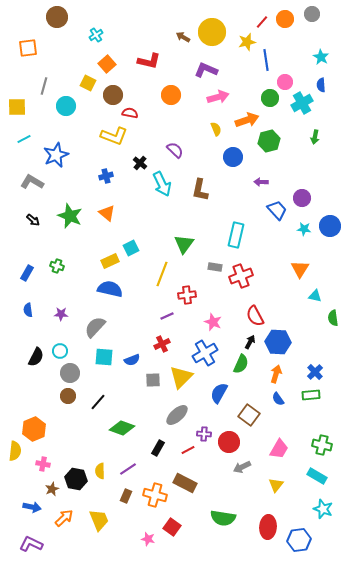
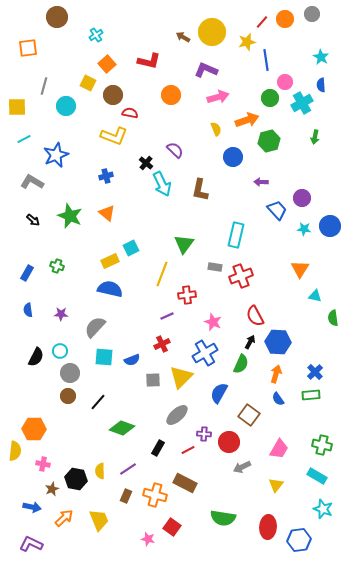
black cross at (140, 163): moved 6 px right
orange hexagon at (34, 429): rotated 25 degrees clockwise
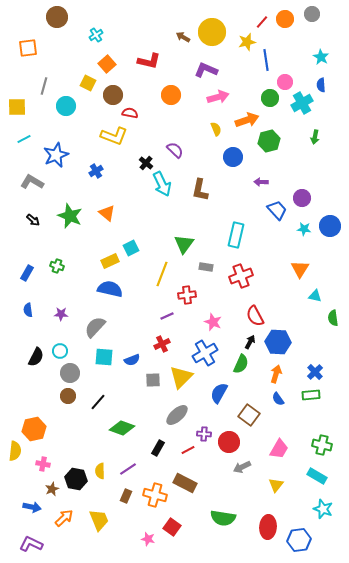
blue cross at (106, 176): moved 10 px left, 5 px up; rotated 16 degrees counterclockwise
gray rectangle at (215, 267): moved 9 px left
orange hexagon at (34, 429): rotated 15 degrees counterclockwise
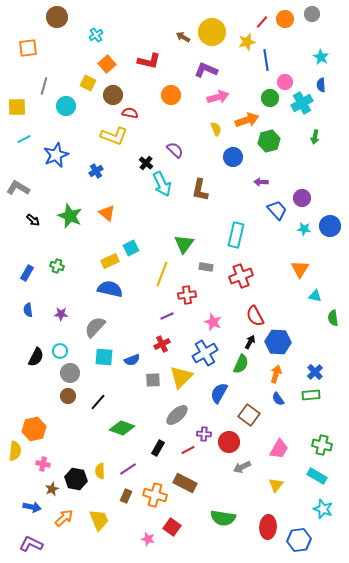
gray L-shape at (32, 182): moved 14 px left, 6 px down
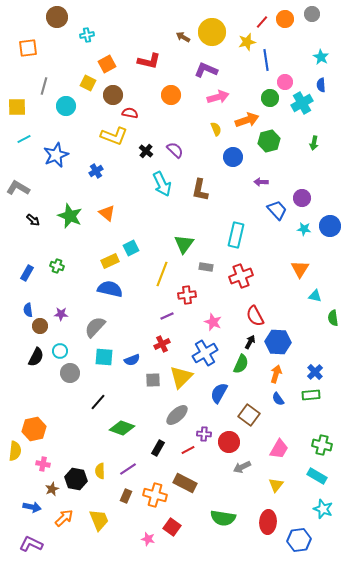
cyan cross at (96, 35): moved 9 px left; rotated 24 degrees clockwise
orange square at (107, 64): rotated 12 degrees clockwise
green arrow at (315, 137): moved 1 px left, 6 px down
black cross at (146, 163): moved 12 px up
brown circle at (68, 396): moved 28 px left, 70 px up
red ellipse at (268, 527): moved 5 px up
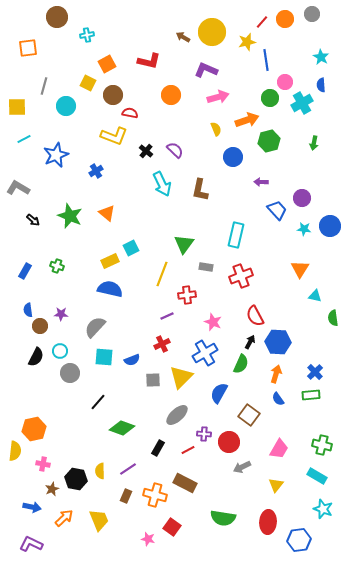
blue rectangle at (27, 273): moved 2 px left, 2 px up
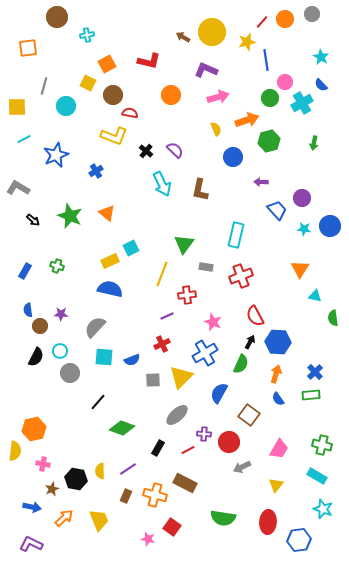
blue semicircle at (321, 85): rotated 40 degrees counterclockwise
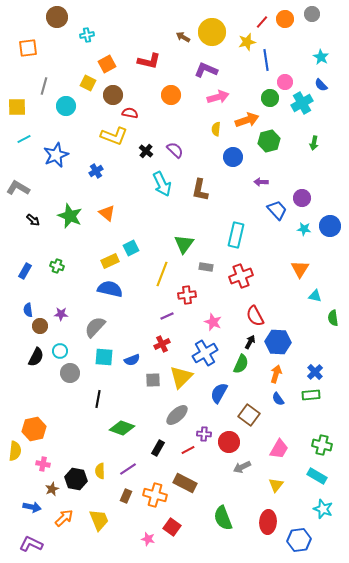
yellow semicircle at (216, 129): rotated 152 degrees counterclockwise
black line at (98, 402): moved 3 px up; rotated 30 degrees counterclockwise
green semicircle at (223, 518): rotated 60 degrees clockwise
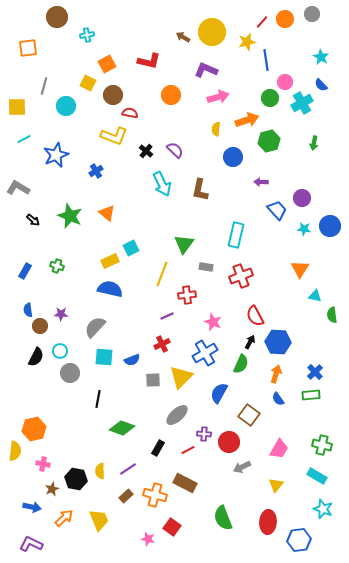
green semicircle at (333, 318): moved 1 px left, 3 px up
brown rectangle at (126, 496): rotated 24 degrees clockwise
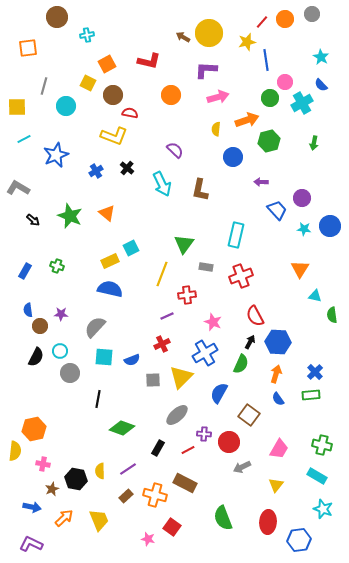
yellow circle at (212, 32): moved 3 px left, 1 px down
purple L-shape at (206, 70): rotated 20 degrees counterclockwise
black cross at (146, 151): moved 19 px left, 17 px down
